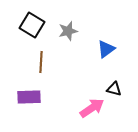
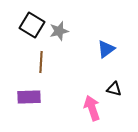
gray star: moved 9 px left
pink arrow: rotated 75 degrees counterclockwise
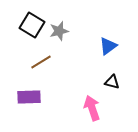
blue triangle: moved 2 px right, 3 px up
brown line: rotated 55 degrees clockwise
black triangle: moved 2 px left, 7 px up
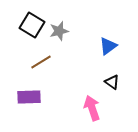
black triangle: rotated 21 degrees clockwise
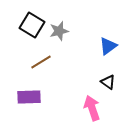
black triangle: moved 4 px left
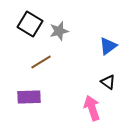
black square: moved 2 px left, 1 px up
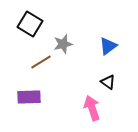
gray star: moved 4 px right, 13 px down
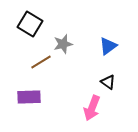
pink arrow: rotated 140 degrees counterclockwise
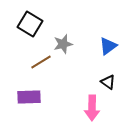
pink arrow: rotated 20 degrees counterclockwise
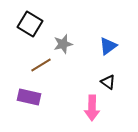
brown line: moved 3 px down
purple rectangle: rotated 15 degrees clockwise
